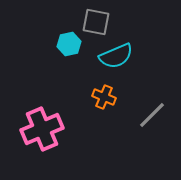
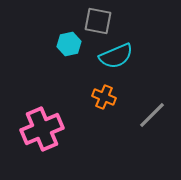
gray square: moved 2 px right, 1 px up
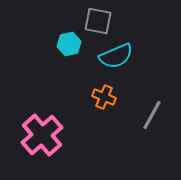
gray line: rotated 16 degrees counterclockwise
pink cross: moved 6 px down; rotated 18 degrees counterclockwise
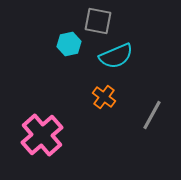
orange cross: rotated 15 degrees clockwise
